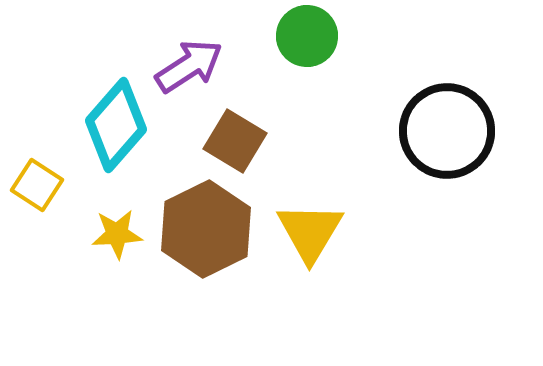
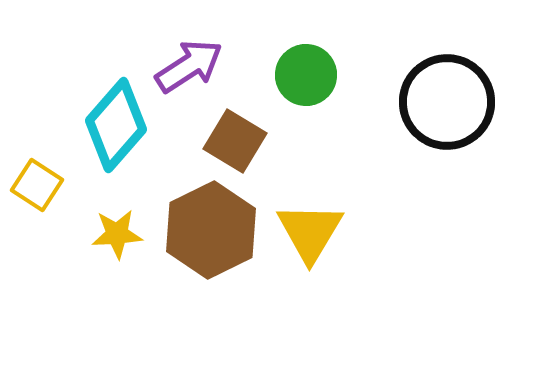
green circle: moved 1 px left, 39 px down
black circle: moved 29 px up
brown hexagon: moved 5 px right, 1 px down
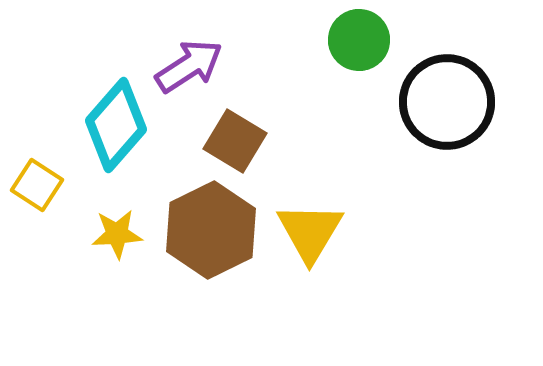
green circle: moved 53 px right, 35 px up
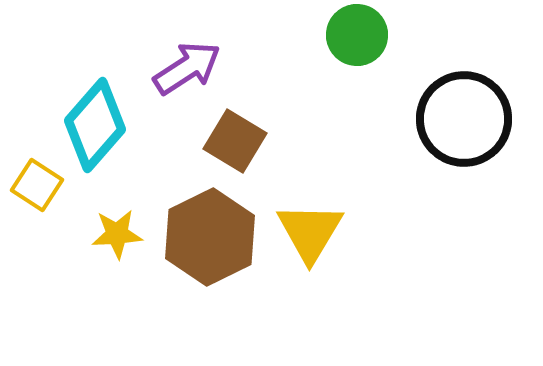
green circle: moved 2 px left, 5 px up
purple arrow: moved 2 px left, 2 px down
black circle: moved 17 px right, 17 px down
cyan diamond: moved 21 px left
brown hexagon: moved 1 px left, 7 px down
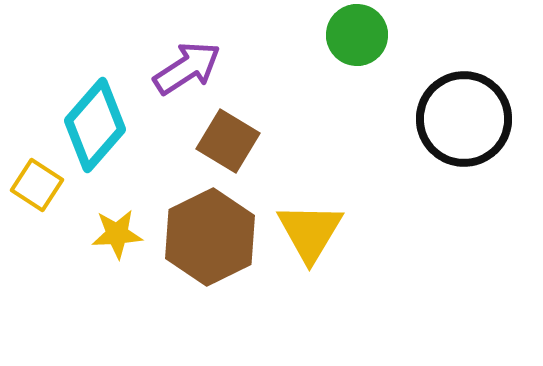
brown square: moved 7 px left
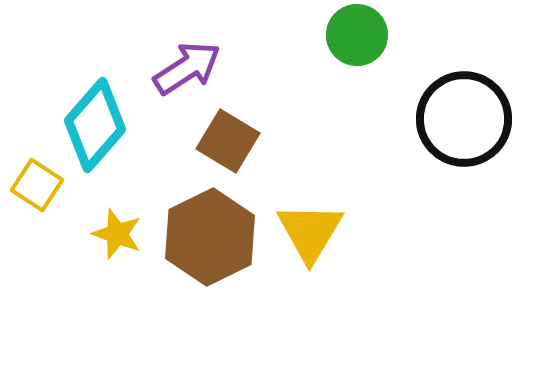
yellow star: rotated 24 degrees clockwise
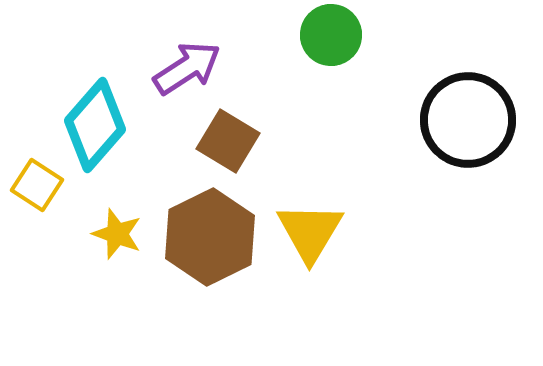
green circle: moved 26 px left
black circle: moved 4 px right, 1 px down
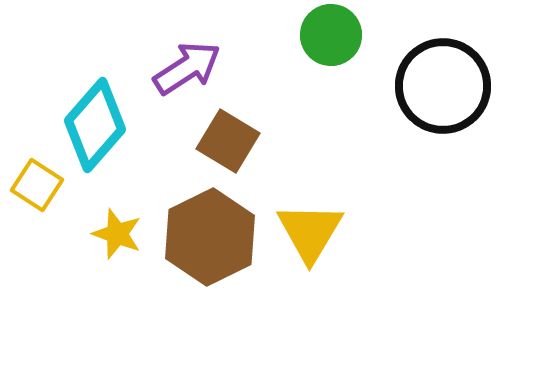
black circle: moved 25 px left, 34 px up
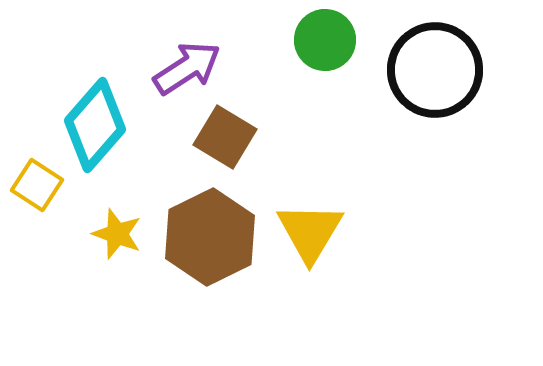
green circle: moved 6 px left, 5 px down
black circle: moved 8 px left, 16 px up
brown square: moved 3 px left, 4 px up
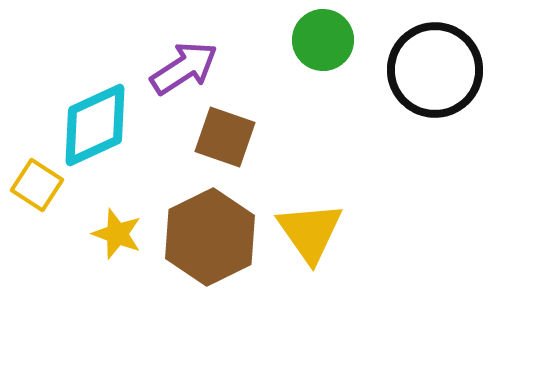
green circle: moved 2 px left
purple arrow: moved 3 px left
cyan diamond: rotated 24 degrees clockwise
brown square: rotated 12 degrees counterclockwise
yellow triangle: rotated 6 degrees counterclockwise
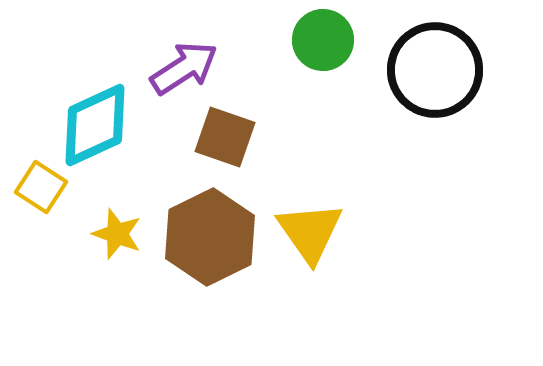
yellow square: moved 4 px right, 2 px down
